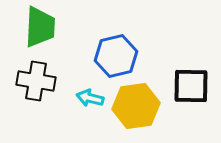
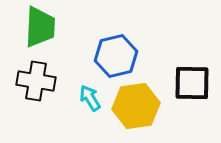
black square: moved 1 px right, 3 px up
cyan arrow: rotated 44 degrees clockwise
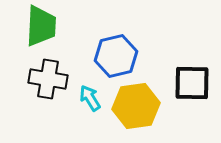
green trapezoid: moved 1 px right, 1 px up
black cross: moved 12 px right, 2 px up
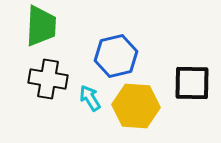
yellow hexagon: rotated 12 degrees clockwise
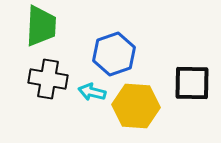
blue hexagon: moved 2 px left, 2 px up; rotated 6 degrees counterclockwise
cyan arrow: moved 2 px right, 6 px up; rotated 44 degrees counterclockwise
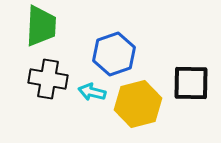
black square: moved 1 px left
yellow hexagon: moved 2 px right, 2 px up; rotated 18 degrees counterclockwise
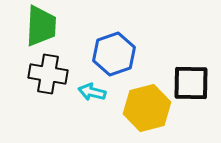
black cross: moved 5 px up
yellow hexagon: moved 9 px right, 4 px down
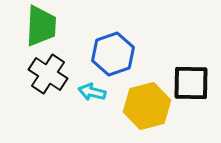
blue hexagon: moved 1 px left
black cross: rotated 24 degrees clockwise
yellow hexagon: moved 2 px up
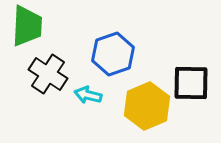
green trapezoid: moved 14 px left
cyan arrow: moved 4 px left, 3 px down
yellow hexagon: rotated 9 degrees counterclockwise
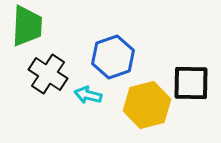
blue hexagon: moved 3 px down
yellow hexagon: moved 1 px up; rotated 9 degrees clockwise
